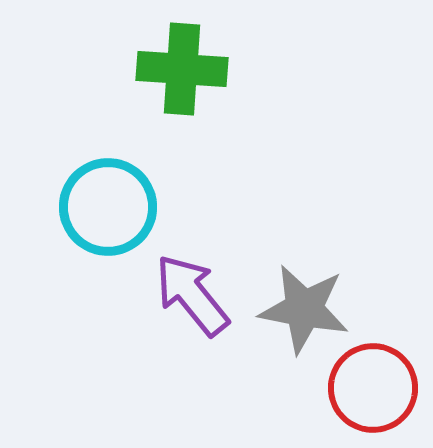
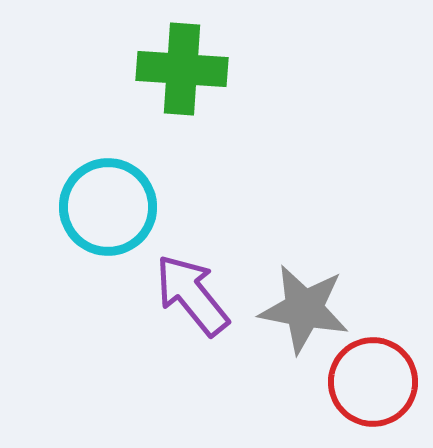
red circle: moved 6 px up
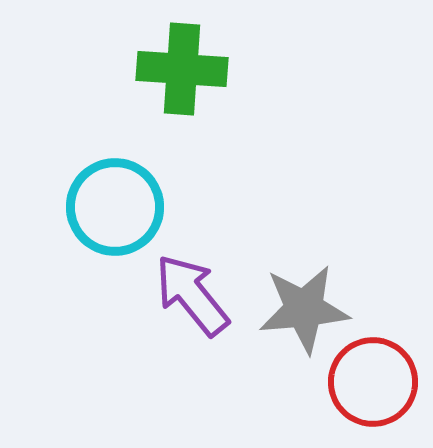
cyan circle: moved 7 px right
gray star: rotated 16 degrees counterclockwise
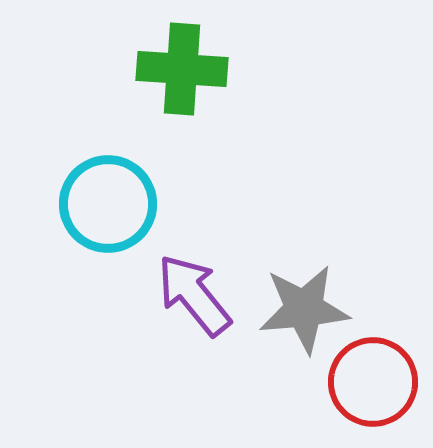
cyan circle: moved 7 px left, 3 px up
purple arrow: moved 2 px right
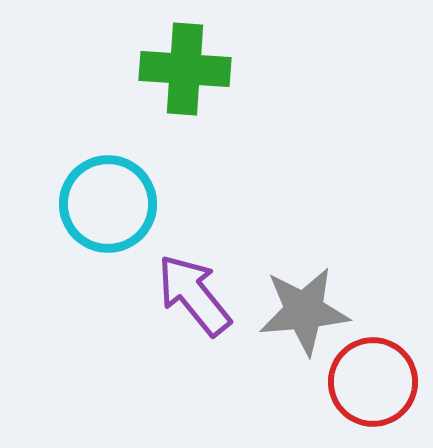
green cross: moved 3 px right
gray star: moved 2 px down
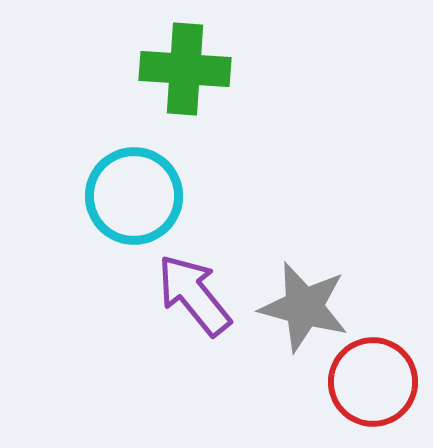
cyan circle: moved 26 px right, 8 px up
gray star: moved 4 px up; rotated 20 degrees clockwise
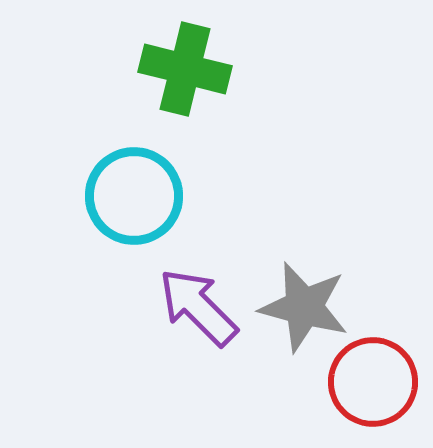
green cross: rotated 10 degrees clockwise
purple arrow: moved 4 px right, 12 px down; rotated 6 degrees counterclockwise
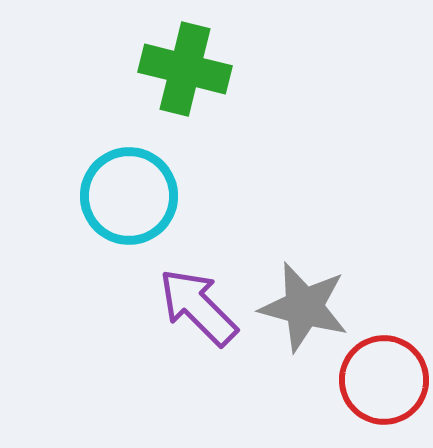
cyan circle: moved 5 px left
red circle: moved 11 px right, 2 px up
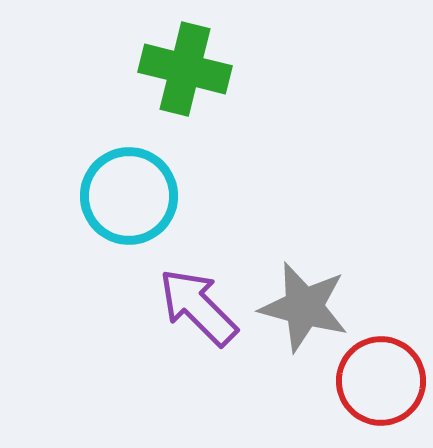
red circle: moved 3 px left, 1 px down
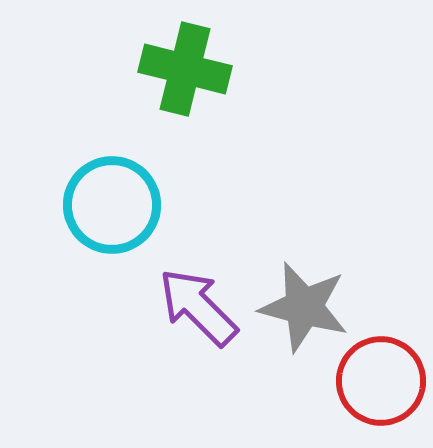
cyan circle: moved 17 px left, 9 px down
